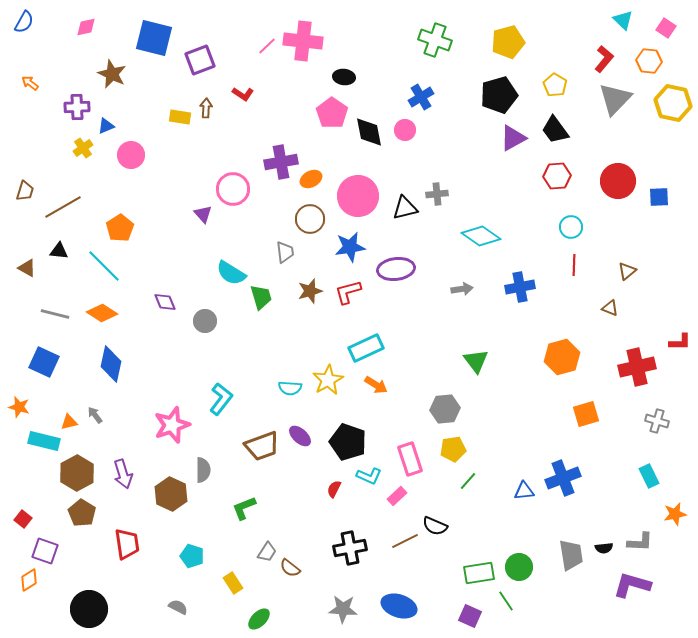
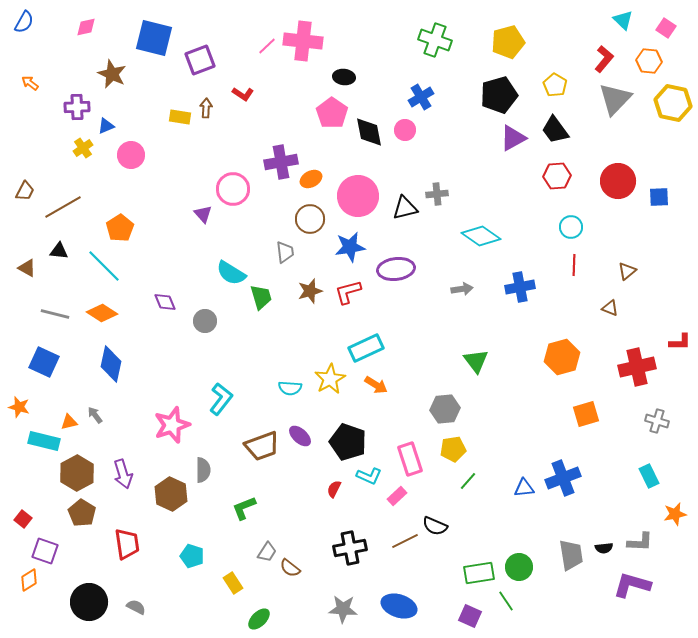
brown trapezoid at (25, 191): rotated 10 degrees clockwise
yellow star at (328, 380): moved 2 px right, 1 px up
blue triangle at (524, 491): moved 3 px up
gray semicircle at (178, 607): moved 42 px left
black circle at (89, 609): moved 7 px up
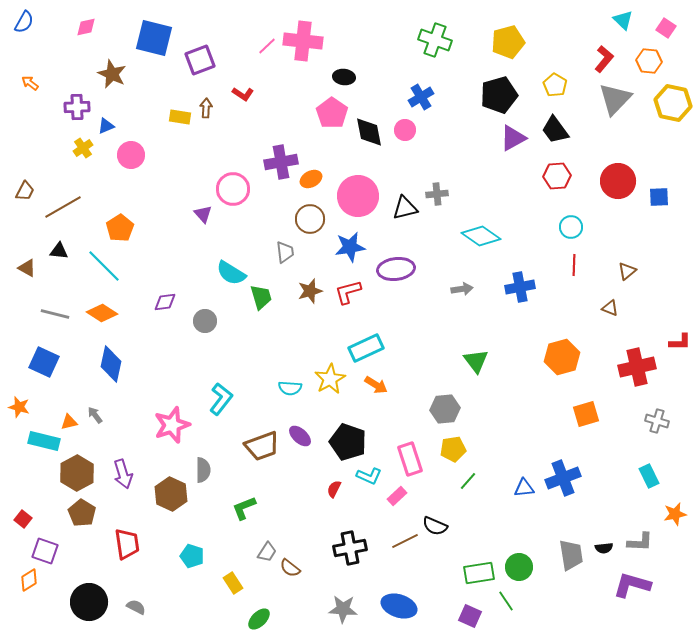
purple diamond at (165, 302): rotated 75 degrees counterclockwise
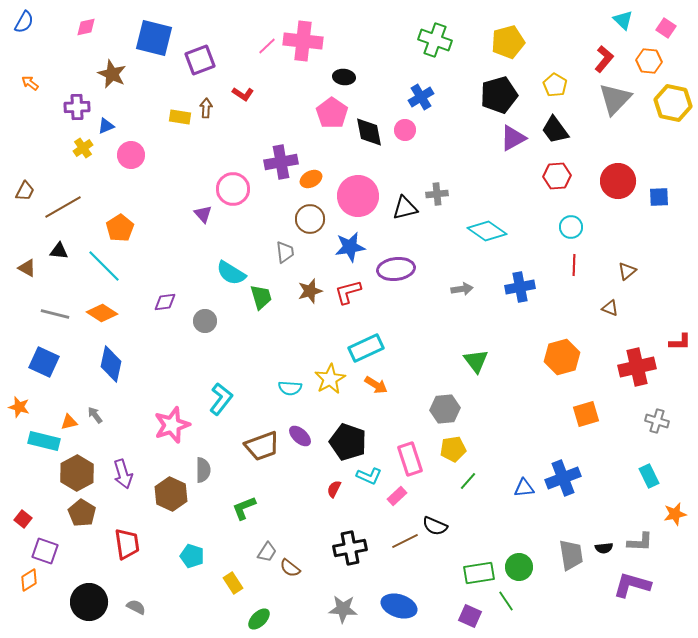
cyan diamond at (481, 236): moved 6 px right, 5 px up
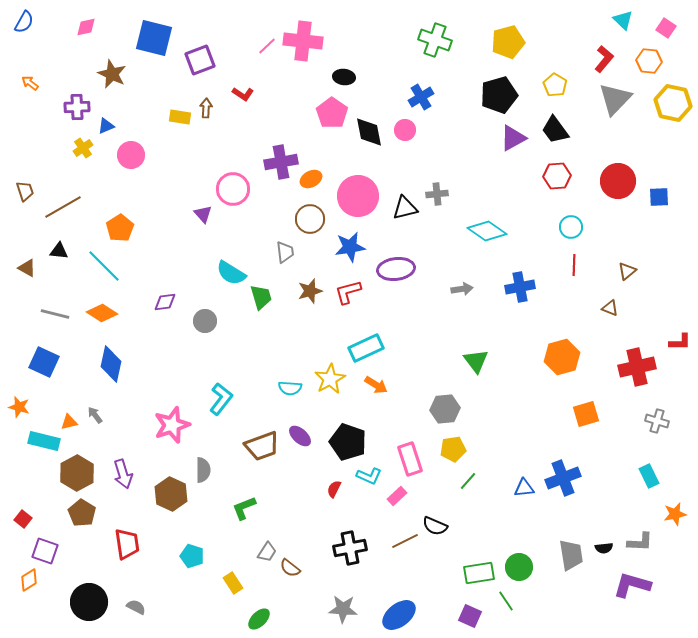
brown trapezoid at (25, 191): rotated 45 degrees counterclockwise
blue ellipse at (399, 606): moved 9 px down; rotated 56 degrees counterclockwise
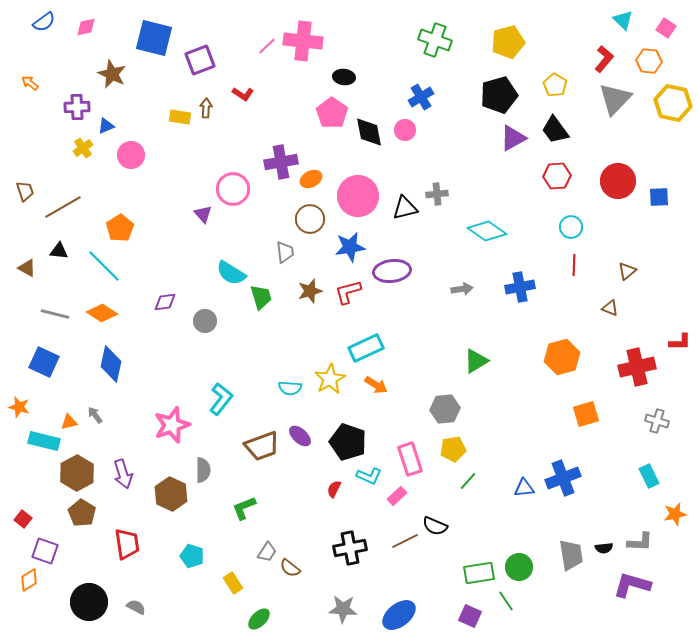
blue semicircle at (24, 22): moved 20 px right; rotated 25 degrees clockwise
purple ellipse at (396, 269): moved 4 px left, 2 px down
green triangle at (476, 361): rotated 36 degrees clockwise
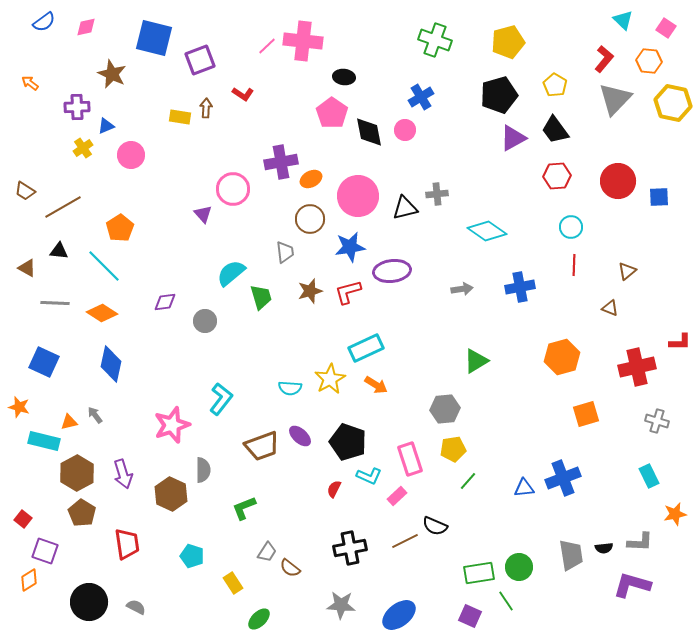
brown trapezoid at (25, 191): rotated 140 degrees clockwise
cyan semicircle at (231, 273): rotated 108 degrees clockwise
gray line at (55, 314): moved 11 px up; rotated 12 degrees counterclockwise
gray star at (343, 609): moved 2 px left, 4 px up
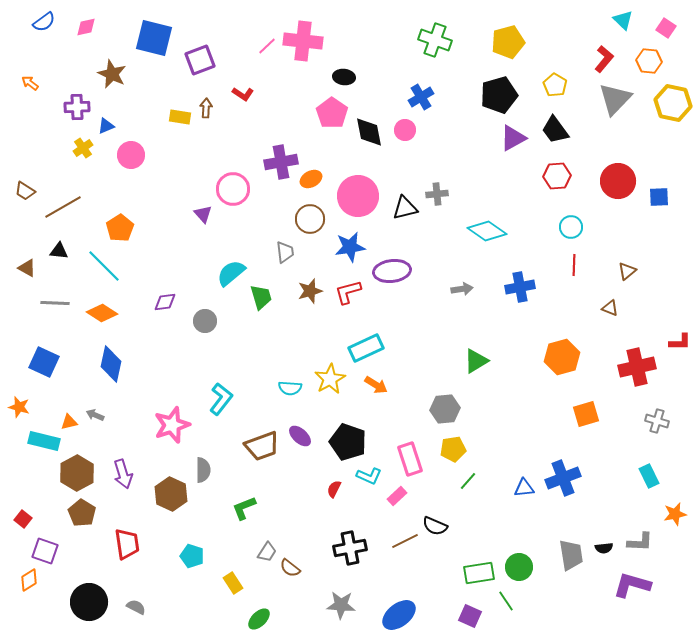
gray arrow at (95, 415): rotated 30 degrees counterclockwise
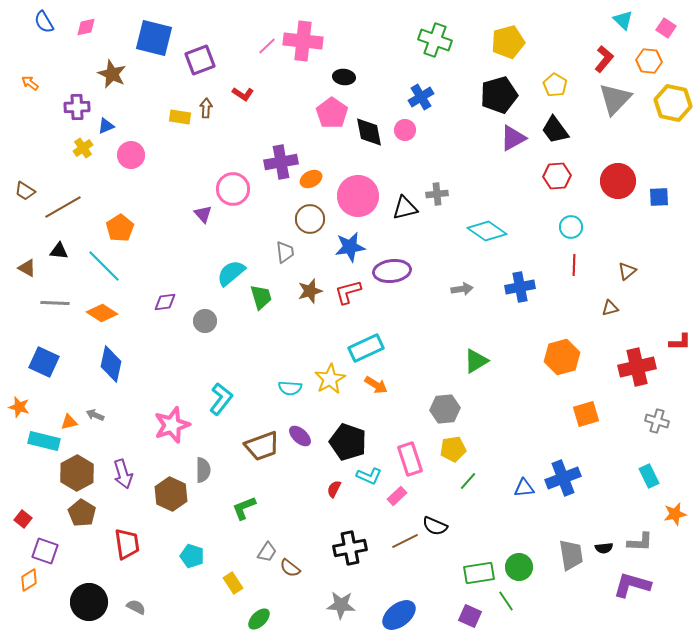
blue semicircle at (44, 22): rotated 95 degrees clockwise
brown triangle at (610, 308): rotated 36 degrees counterclockwise
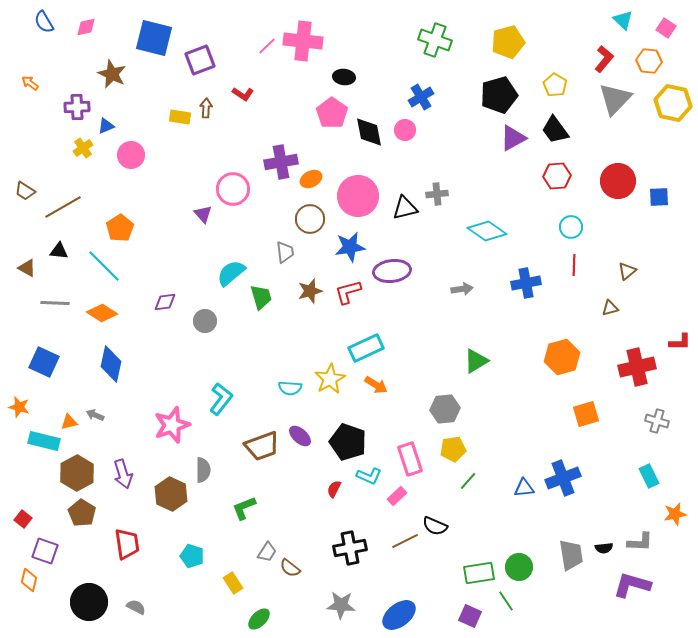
blue cross at (520, 287): moved 6 px right, 4 px up
orange diamond at (29, 580): rotated 45 degrees counterclockwise
